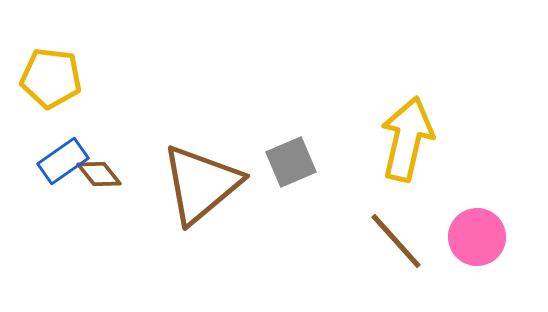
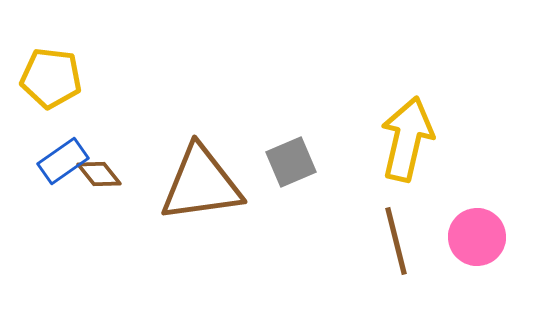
brown triangle: rotated 32 degrees clockwise
brown line: rotated 28 degrees clockwise
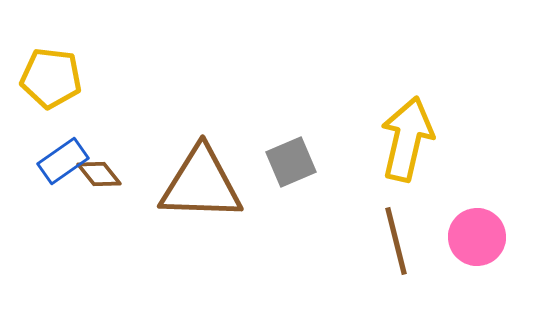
brown triangle: rotated 10 degrees clockwise
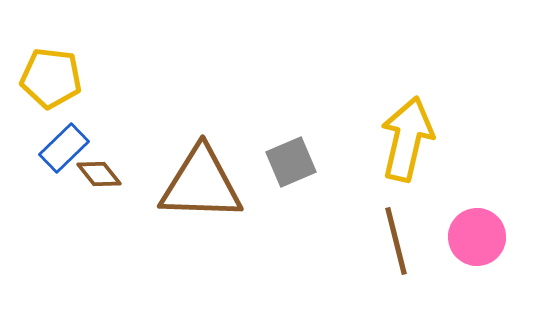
blue rectangle: moved 1 px right, 13 px up; rotated 9 degrees counterclockwise
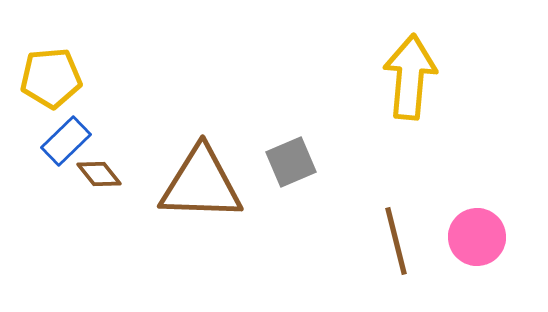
yellow pentagon: rotated 12 degrees counterclockwise
yellow arrow: moved 3 px right, 62 px up; rotated 8 degrees counterclockwise
blue rectangle: moved 2 px right, 7 px up
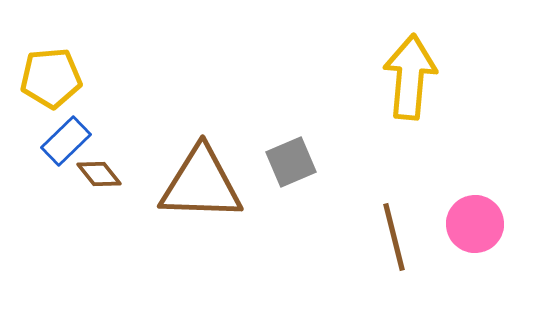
pink circle: moved 2 px left, 13 px up
brown line: moved 2 px left, 4 px up
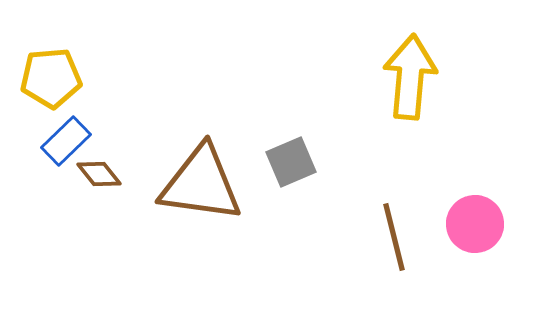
brown triangle: rotated 6 degrees clockwise
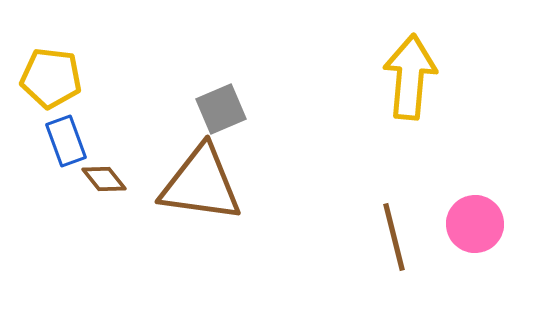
yellow pentagon: rotated 12 degrees clockwise
blue rectangle: rotated 66 degrees counterclockwise
gray square: moved 70 px left, 53 px up
brown diamond: moved 5 px right, 5 px down
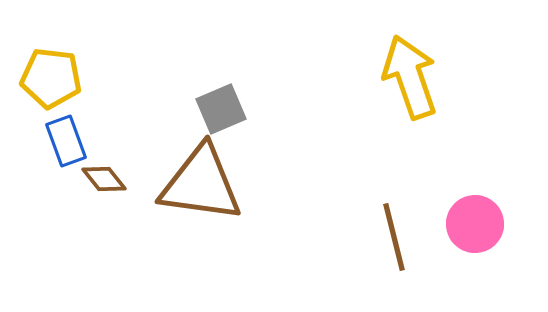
yellow arrow: rotated 24 degrees counterclockwise
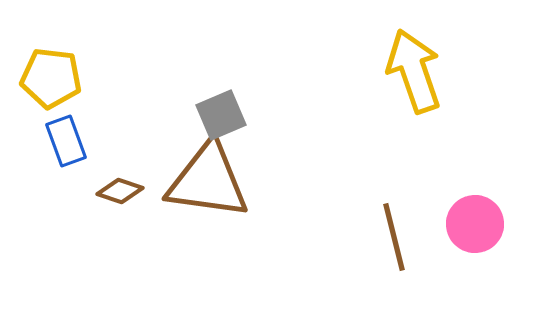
yellow arrow: moved 4 px right, 6 px up
gray square: moved 6 px down
brown diamond: moved 16 px right, 12 px down; rotated 33 degrees counterclockwise
brown triangle: moved 7 px right, 3 px up
